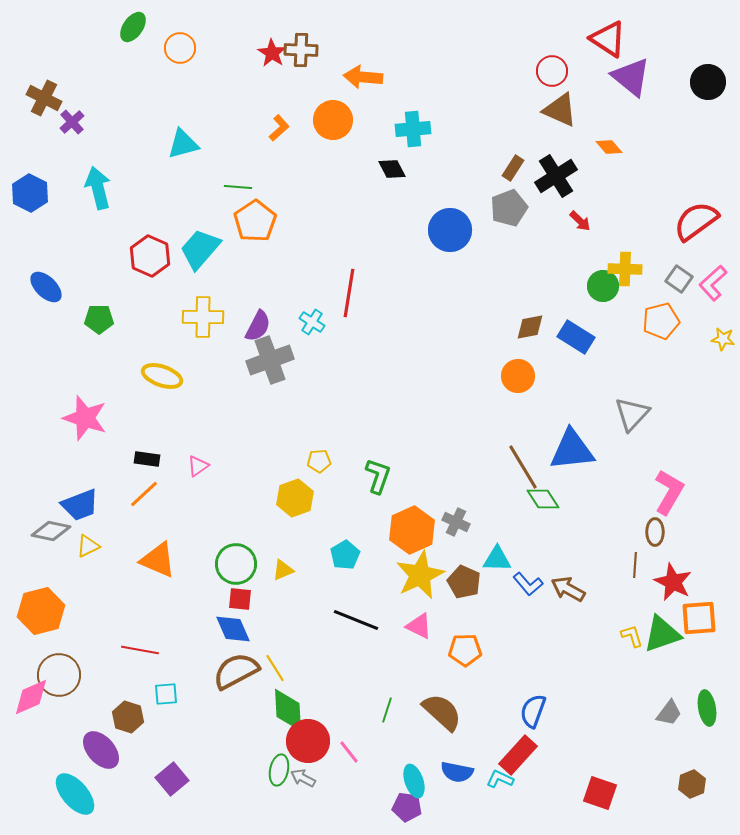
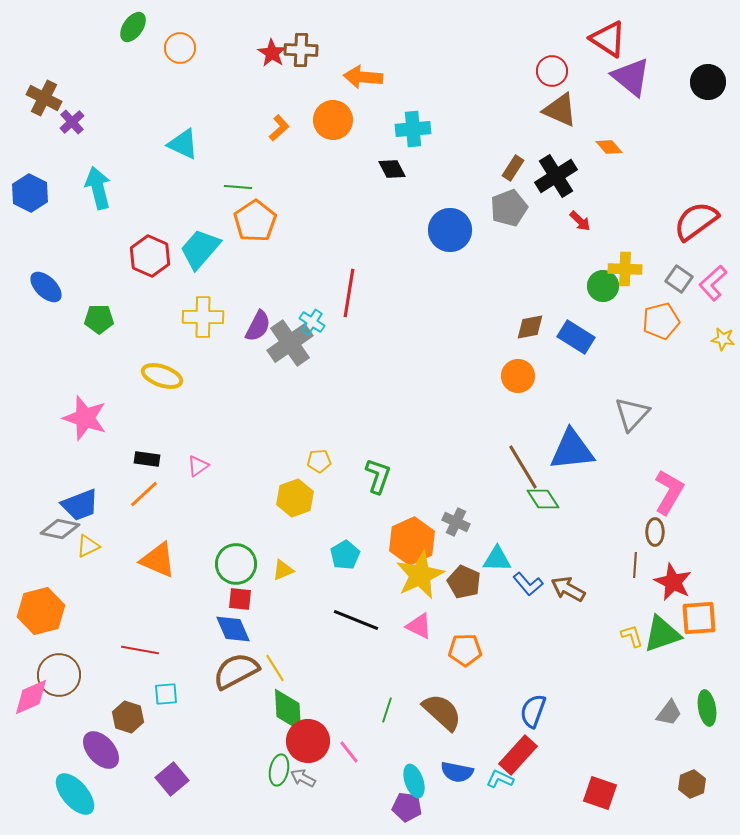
cyan triangle at (183, 144): rotated 40 degrees clockwise
gray cross at (270, 360): moved 20 px right, 17 px up; rotated 15 degrees counterclockwise
orange hexagon at (412, 530): moved 11 px down
gray diamond at (51, 531): moved 9 px right, 2 px up
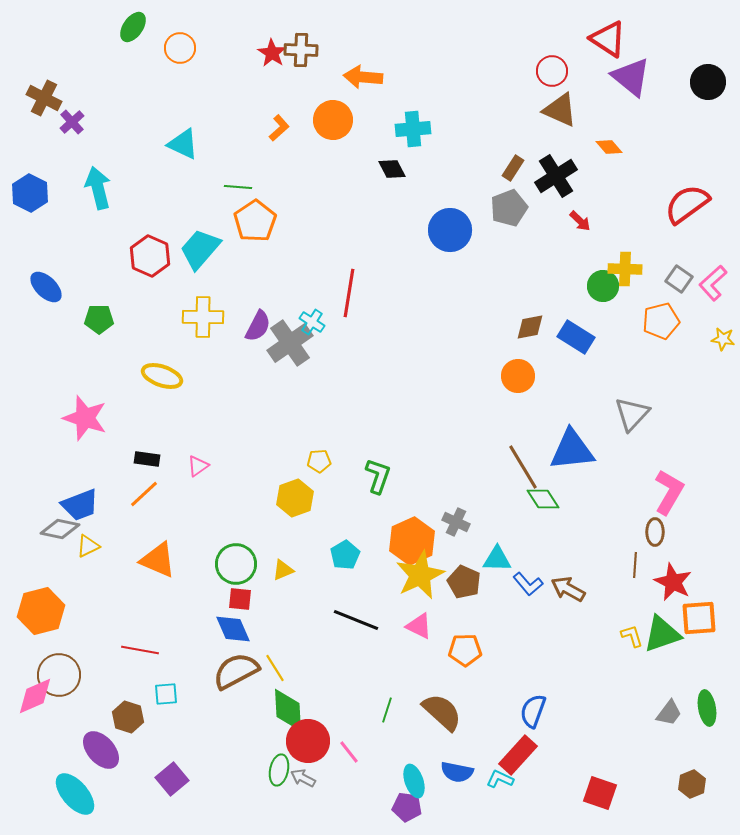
red semicircle at (696, 221): moved 9 px left, 17 px up
pink diamond at (31, 697): moved 4 px right, 1 px up
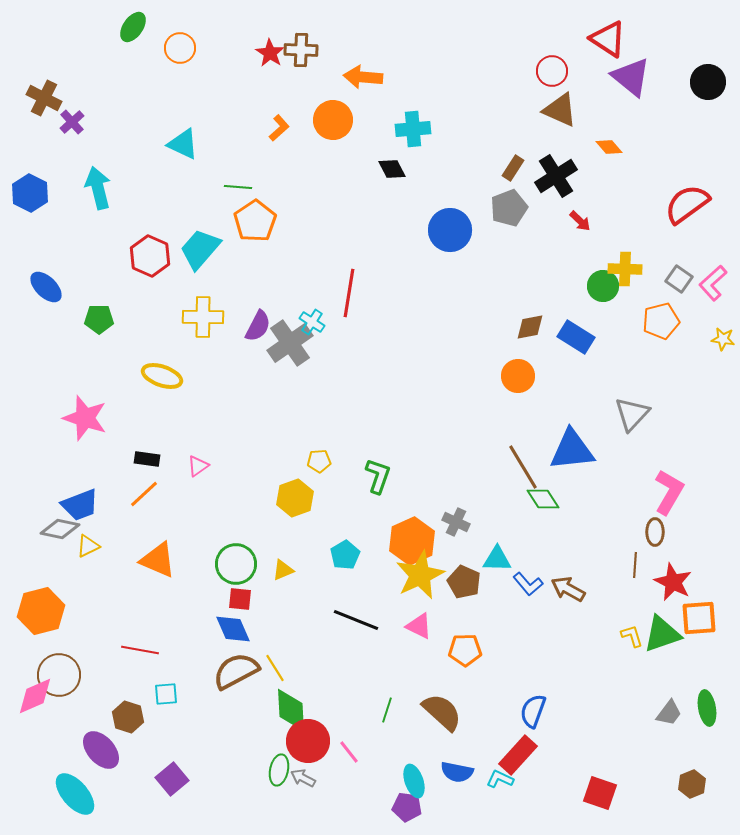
red star at (272, 53): moved 2 px left
green diamond at (288, 710): moved 3 px right
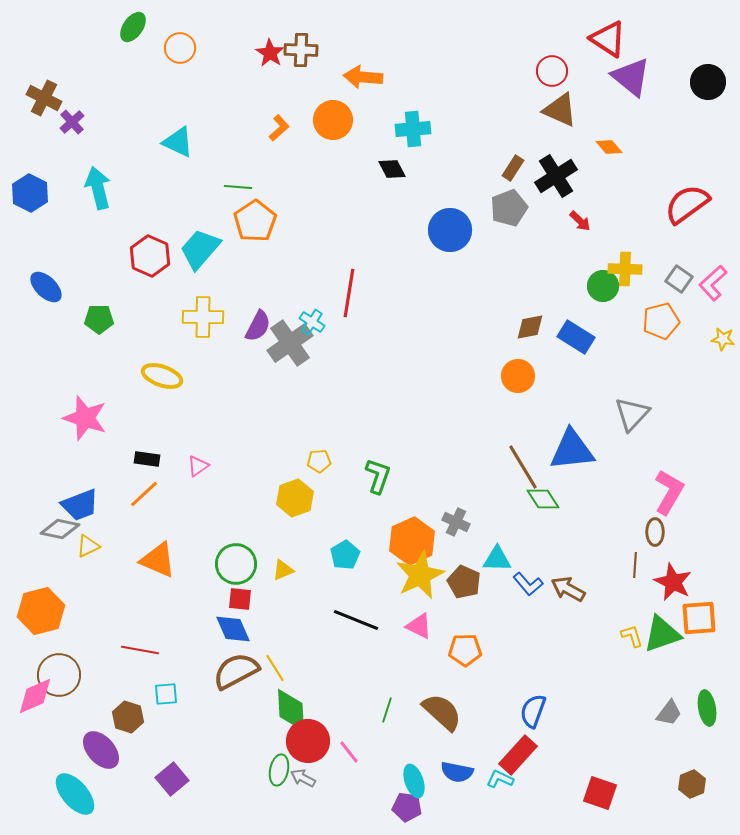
cyan triangle at (183, 144): moved 5 px left, 2 px up
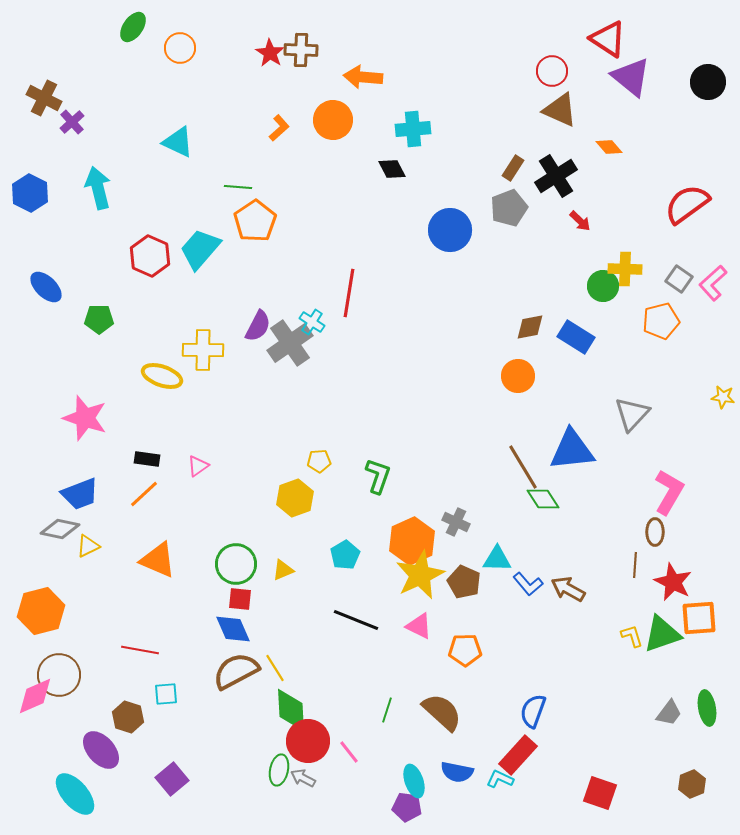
yellow cross at (203, 317): moved 33 px down
yellow star at (723, 339): moved 58 px down
blue trapezoid at (80, 505): moved 11 px up
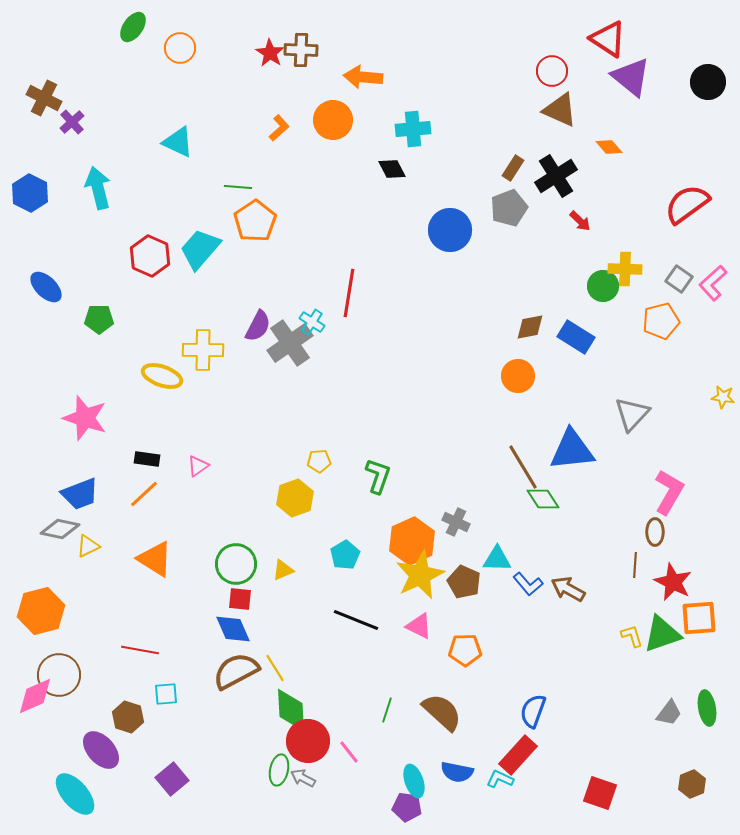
orange triangle at (158, 560): moved 3 px left, 1 px up; rotated 9 degrees clockwise
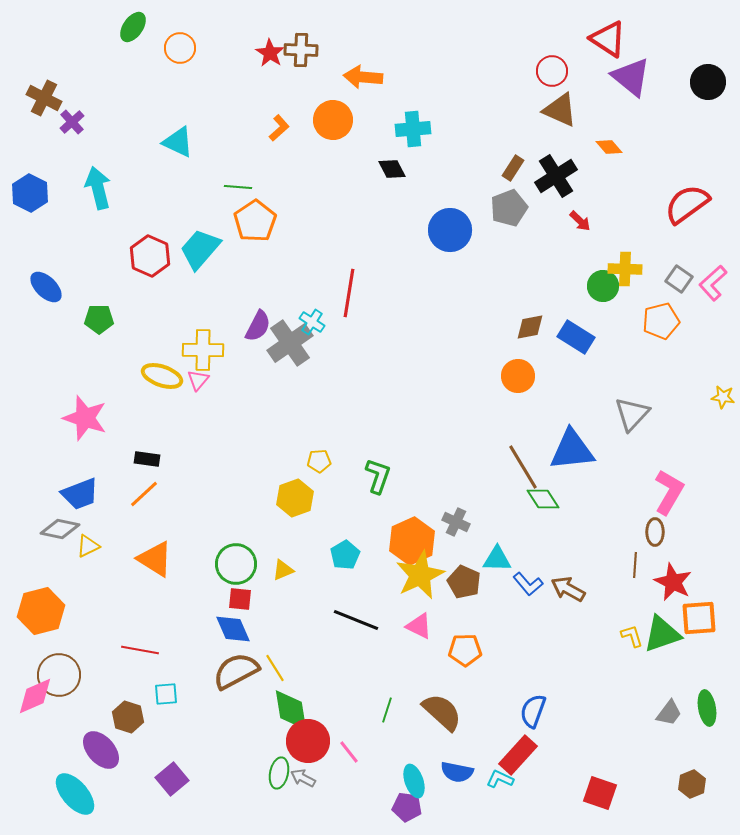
pink triangle at (198, 466): moved 86 px up; rotated 15 degrees counterclockwise
green diamond at (291, 710): rotated 6 degrees counterclockwise
green ellipse at (279, 770): moved 3 px down
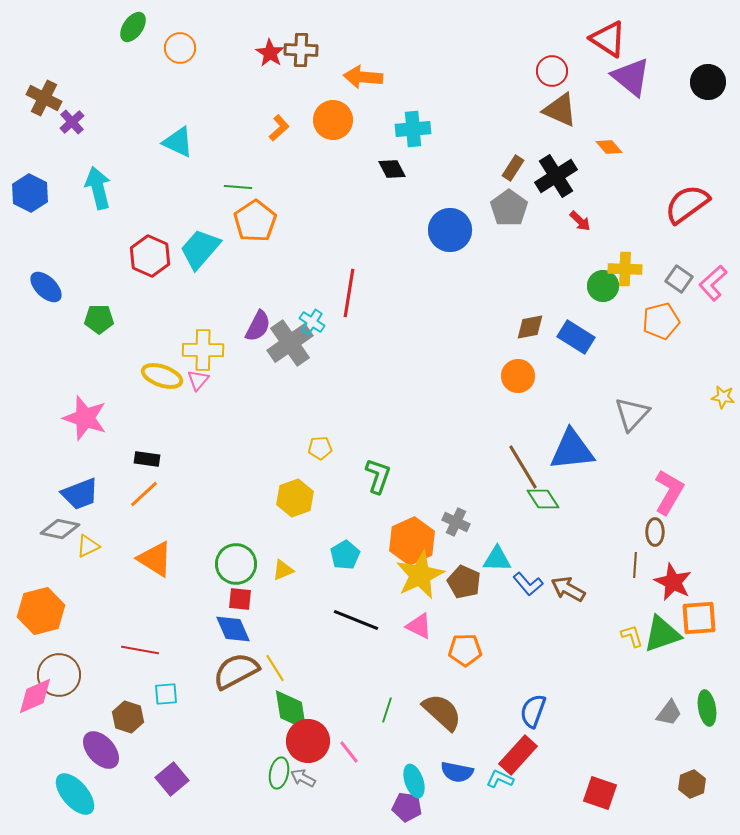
gray pentagon at (509, 208): rotated 15 degrees counterclockwise
yellow pentagon at (319, 461): moved 1 px right, 13 px up
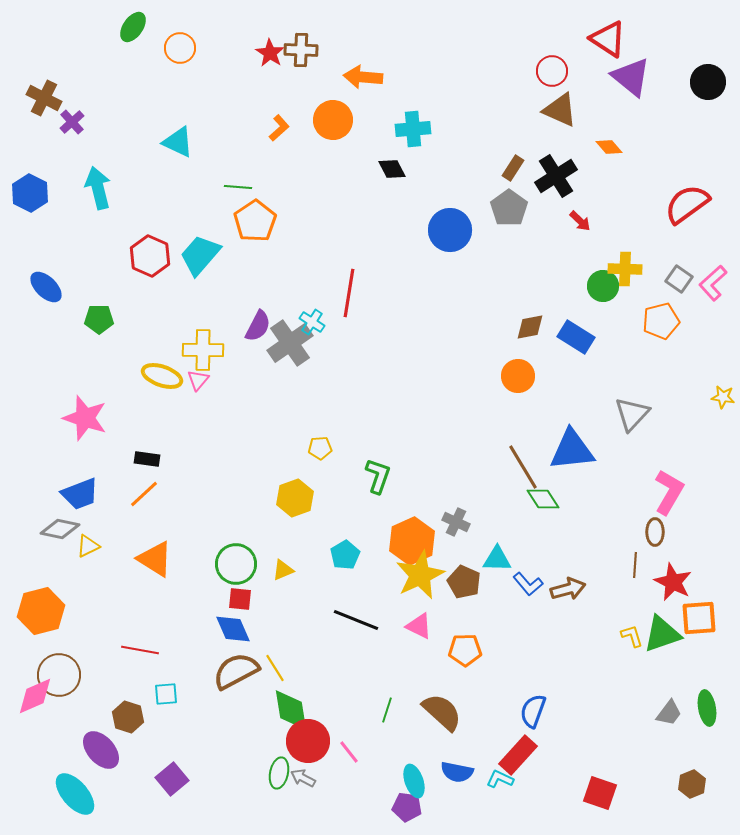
cyan trapezoid at (200, 249): moved 6 px down
brown arrow at (568, 589): rotated 136 degrees clockwise
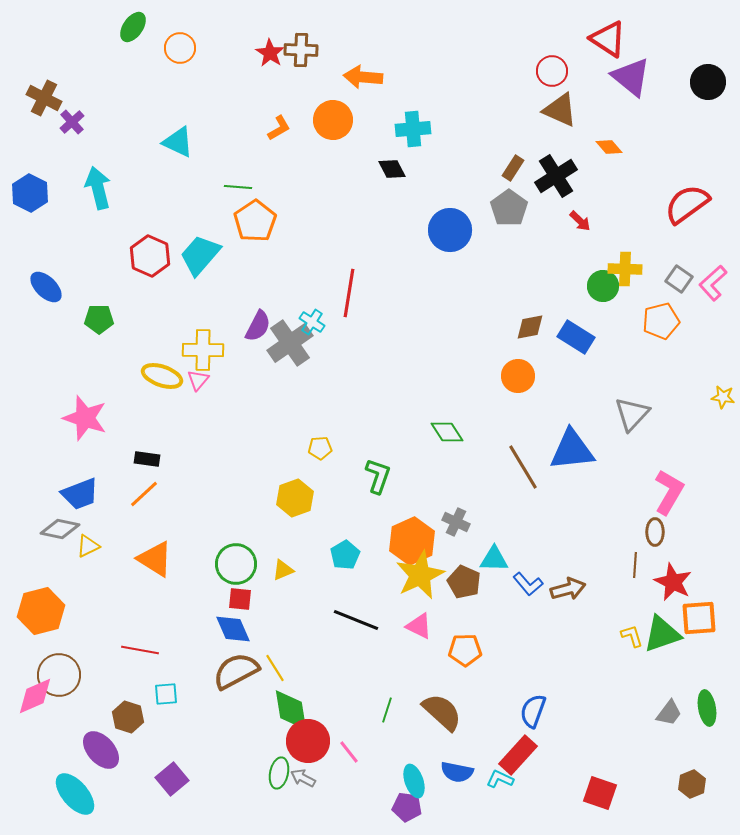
orange L-shape at (279, 128): rotated 12 degrees clockwise
green diamond at (543, 499): moved 96 px left, 67 px up
cyan triangle at (497, 559): moved 3 px left
